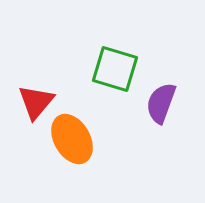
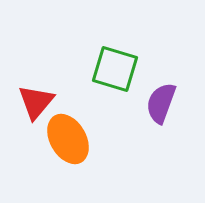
orange ellipse: moved 4 px left
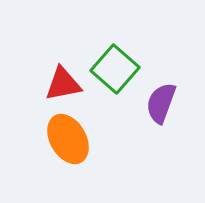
green square: rotated 24 degrees clockwise
red triangle: moved 27 px right, 18 px up; rotated 39 degrees clockwise
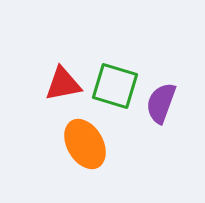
green square: moved 17 px down; rotated 24 degrees counterclockwise
orange ellipse: moved 17 px right, 5 px down
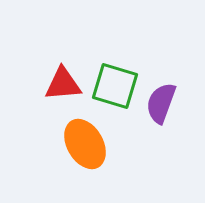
red triangle: rotated 6 degrees clockwise
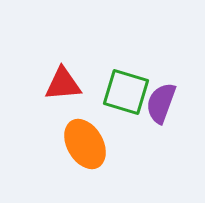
green square: moved 11 px right, 6 px down
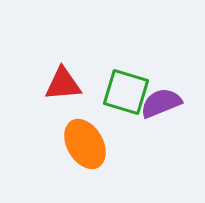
purple semicircle: rotated 48 degrees clockwise
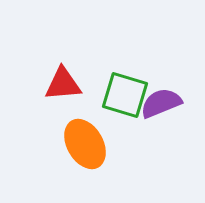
green square: moved 1 px left, 3 px down
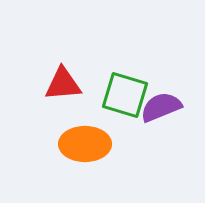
purple semicircle: moved 4 px down
orange ellipse: rotated 60 degrees counterclockwise
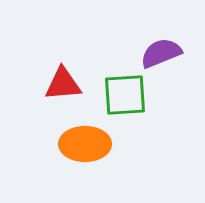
green square: rotated 21 degrees counterclockwise
purple semicircle: moved 54 px up
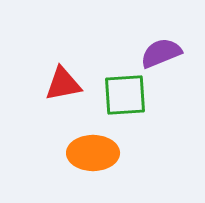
red triangle: rotated 6 degrees counterclockwise
orange ellipse: moved 8 px right, 9 px down
